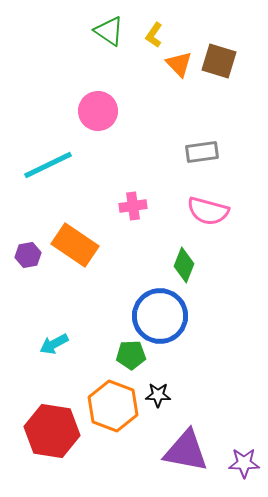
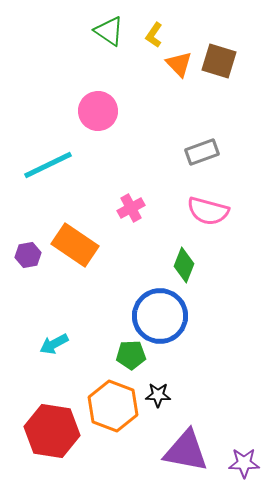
gray rectangle: rotated 12 degrees counterclockwise
pink cross: moved 2 px left, 2 px down; rotated 20 degrees counterclockwise
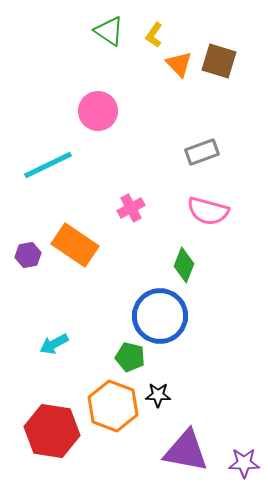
green pentagon: moved 1 px left, 2 px down; rotated 16 degrees clockwise
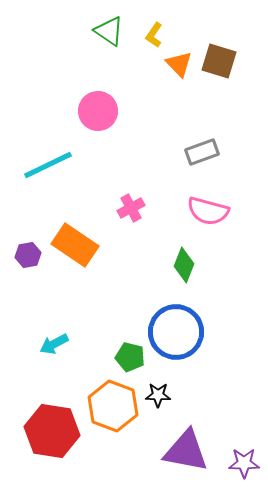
blue circle: moved 16 px right, 16 px down
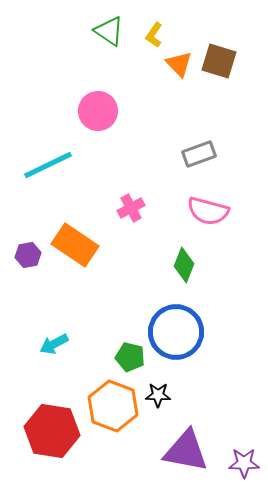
gray rectangle: moved 3 px left, 2 px down
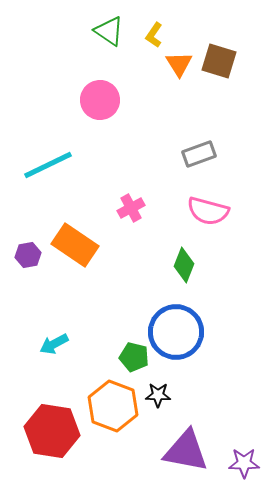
orange triangle: rotated 12 degrees clockwise
pink circle: moved 2 px right, 11 px up
green pentagon: moved 4 px right
